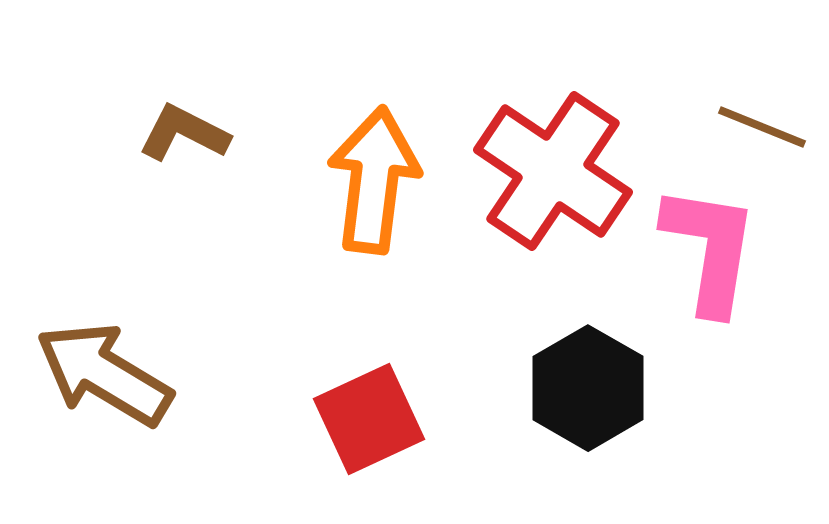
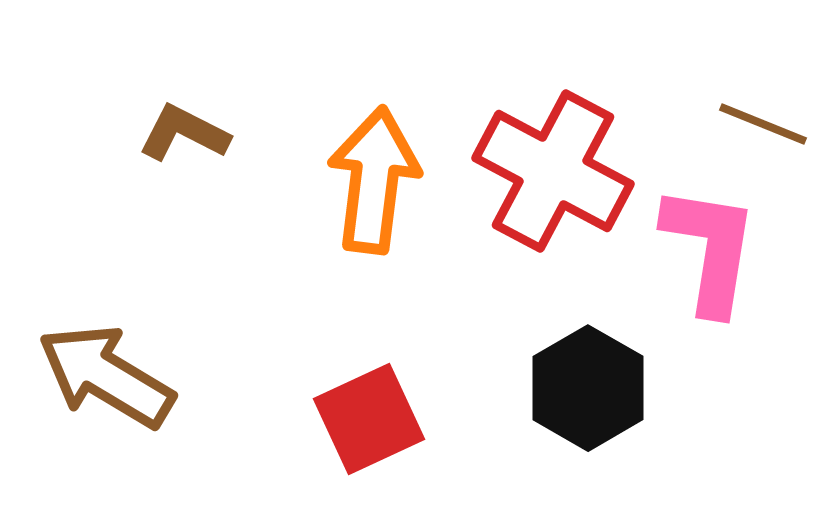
brown line: moved 1 px right, 3 px up
red cross: rotated 6 degrees counterclockwise
brown arrow: moved 2 px right, 2 px down
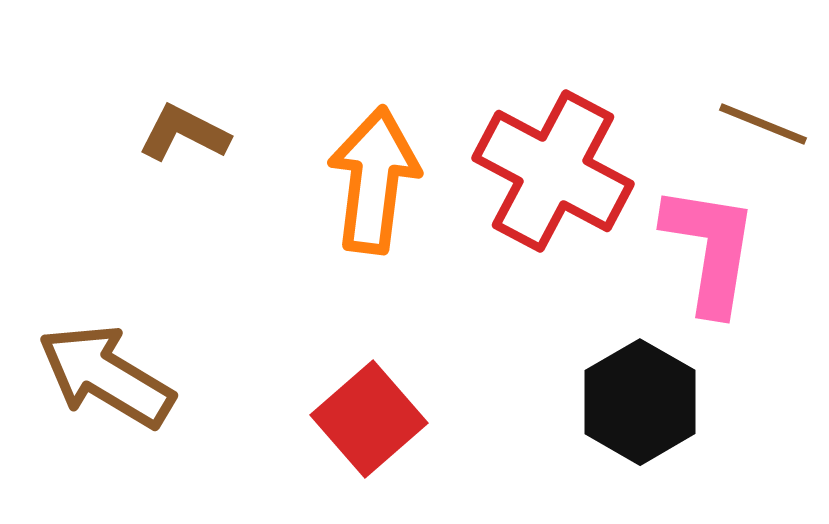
black hexagon: moved 52 px right, 14 px down
red square: rotated 16 degrees counterclockwise
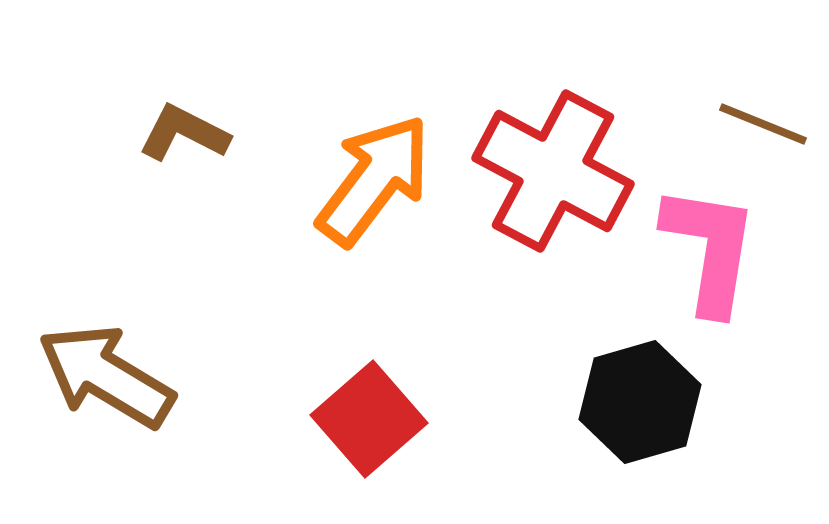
orange arrow: rotated 30 degrees clockwise
black hexagon: rotated 14 degrees clockwise
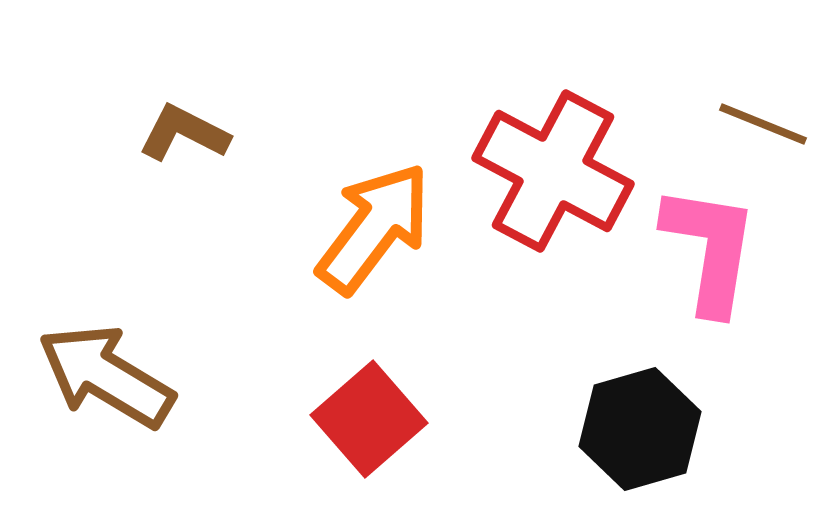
orange arrow: moved 48 px down
black hexagon: moved 27 px down
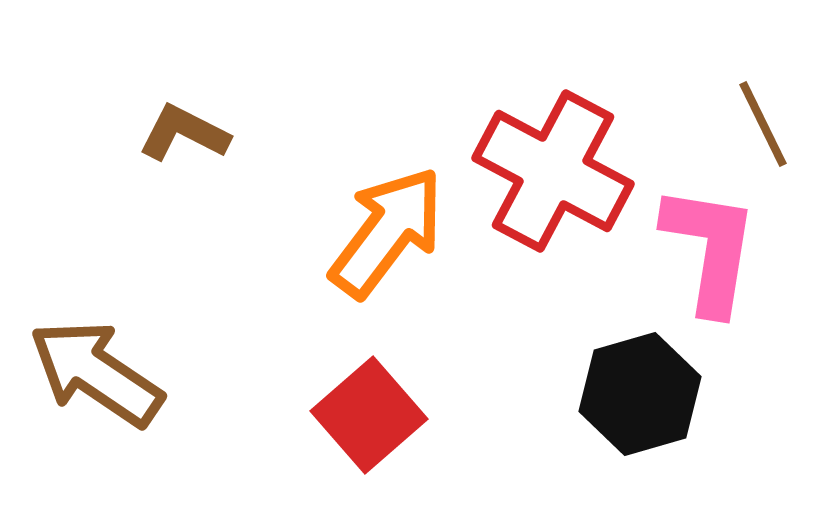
brown line: rotated 42 degrees clockwise
orange arrow: moved 13 px right, 4 px down
brown arrow: moved 10 px left, 3 px up; rotated 3 degrees clockwise
red square: moved 4 px up
black hexagon: moved 35 px up
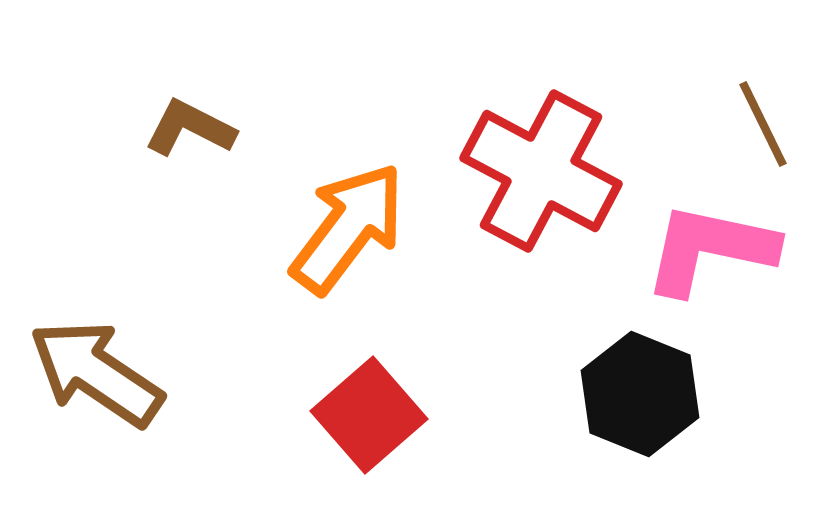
brown L-shape: moved 6 px right, 5 px up
red cross: moved 12 px left
orange arrow: moved 39 px left, 4 px up
pink L-shape: rotated 87 degrees counterclockwise
black hexagon: rotated 22 degrees counterclockwise
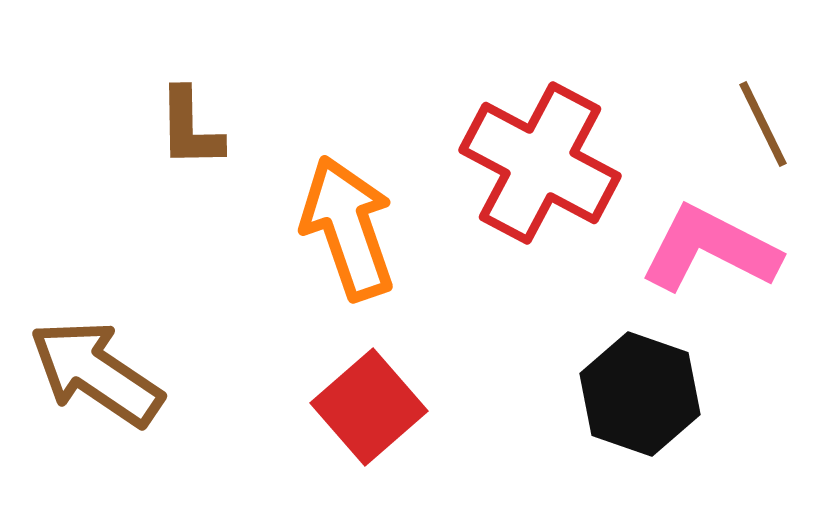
brown L-shape: rotated 118 degrees counterclockwise
red cross: moved 1 px left, 8 px up
orange arrow: rotated 56 degrees counterclockwise
pink L-shape: rotated 15 degrees clockwise
black hexagon: rotated 3 degrees counterclockwise
red square: moved 8 px up
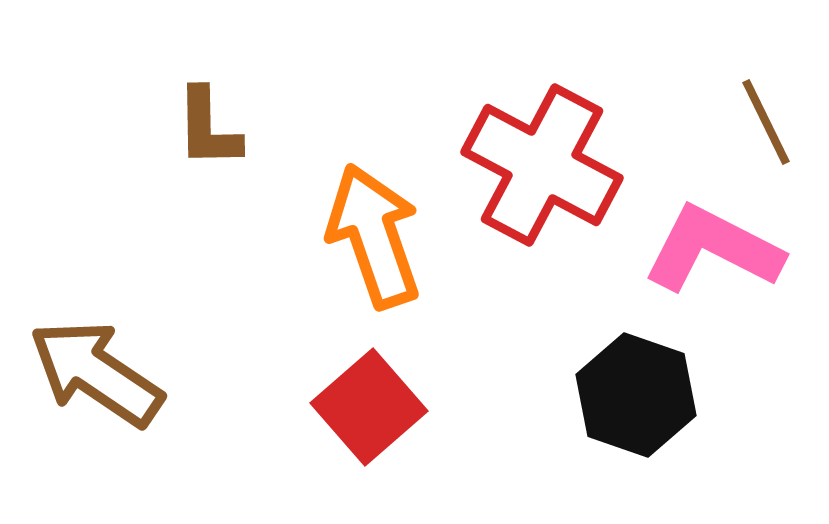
brown line: moved 3 px right, 2 px up
brown L-shape: moved 18 px right
red cross: moved 2 px right, 2 px down
orange arrow: moved 26 px right, 8 px down
pink L-shape: moved 3 px right
black hexagon: moved 4 px left, 1 px down
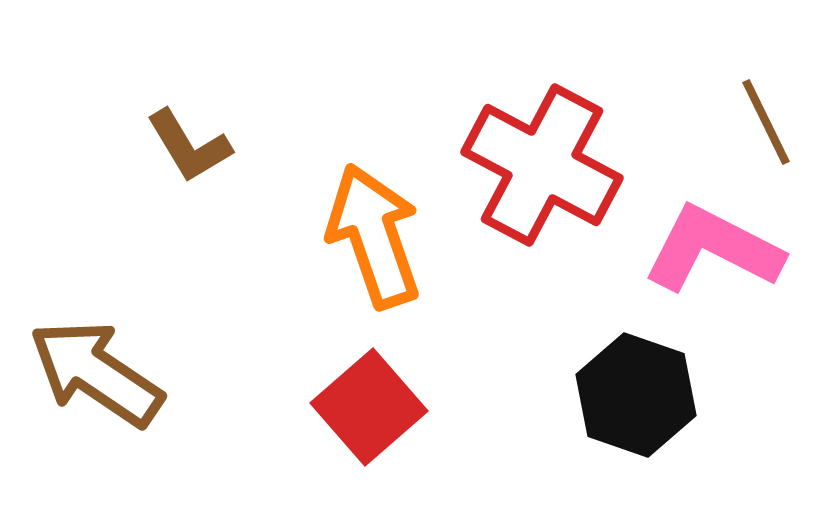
brown L-shape: moved 19 px left, 18 px down; rotated 30 degrees counterclockwise
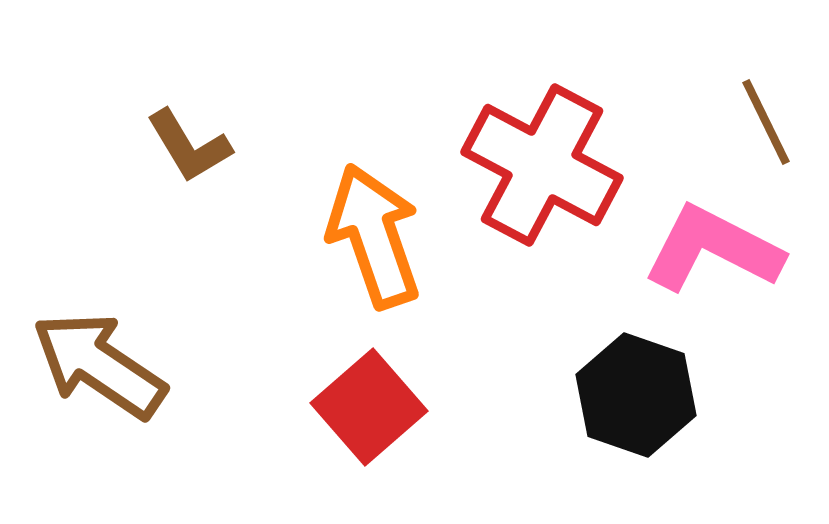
brown arrow: moved 3 px right, 8 px up
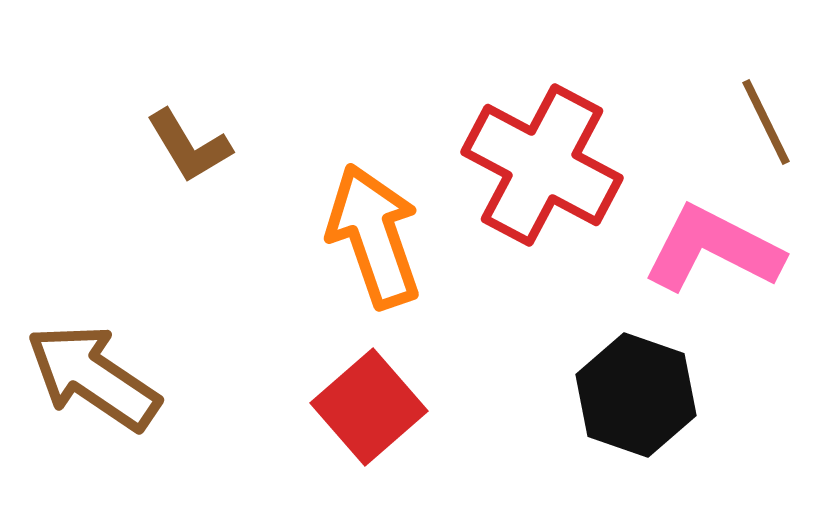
brown arrow: moved 6 px left, 12 px down
